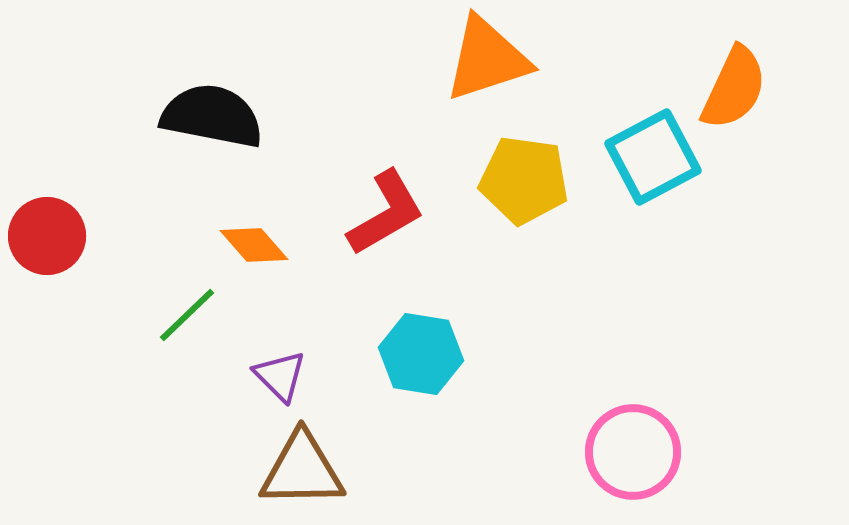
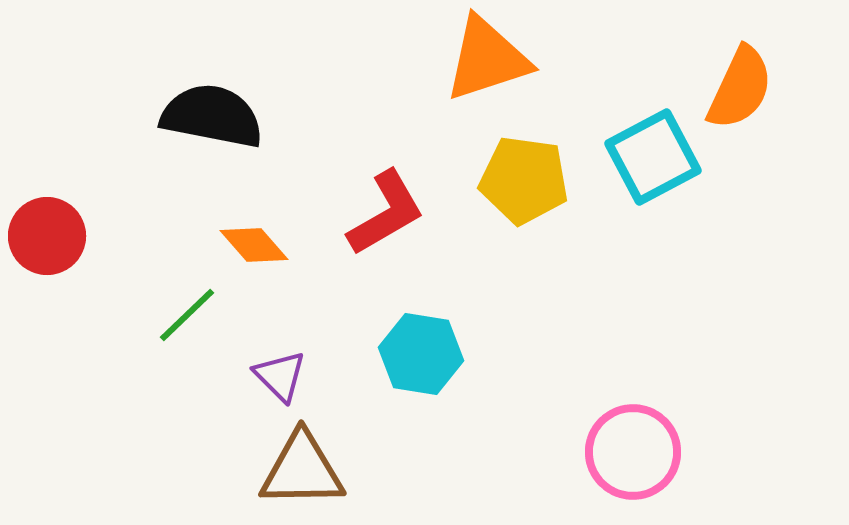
orange semicircle: moved 6 px right
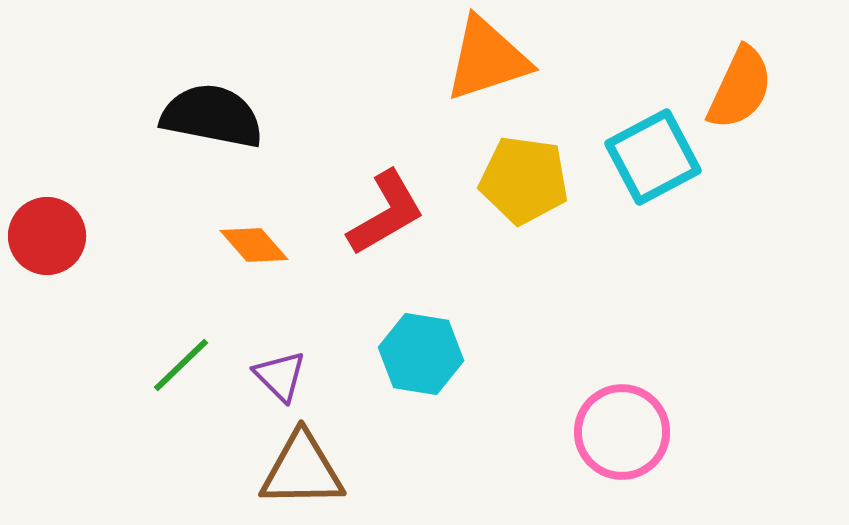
green line: moved 6 px left, 50 px down
pink circle: moved 11 px left, 20 px up
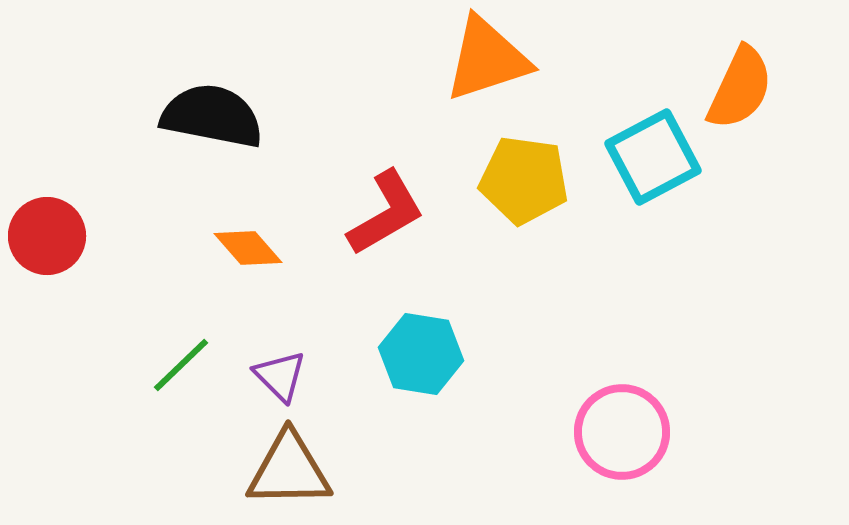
orange diamond: moved 6 px left, 3 px down
brown triangle: moved 13 px left
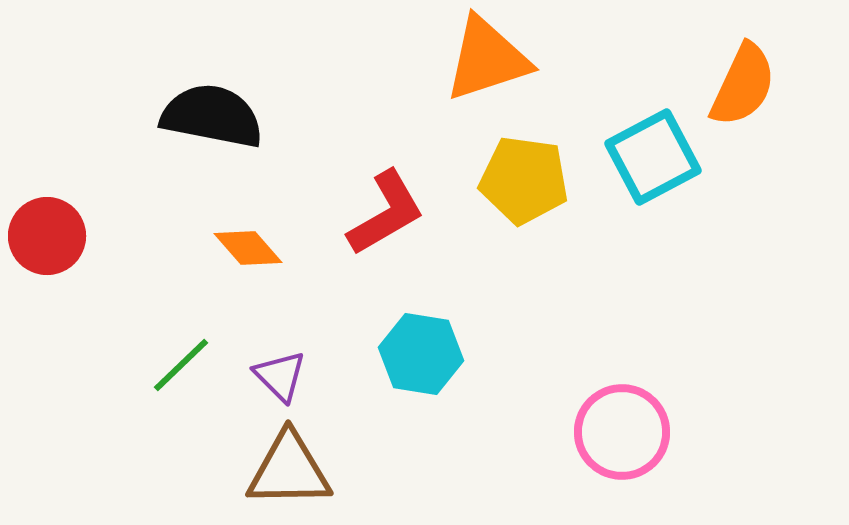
orange semicircle: moved 3 px right, 3 px up
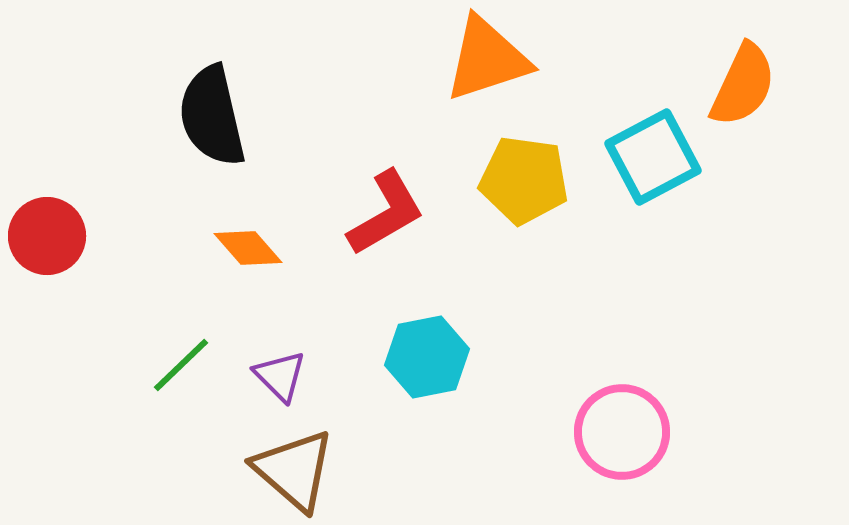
black semicircle: rotated 114 degrees counterclockwise
cyan hexagon: moved 6 px right, 3 px down; rotated 20 degrees counterclockwise
brown triangle: moved 5 px right; rotated 42 degrees clockwise
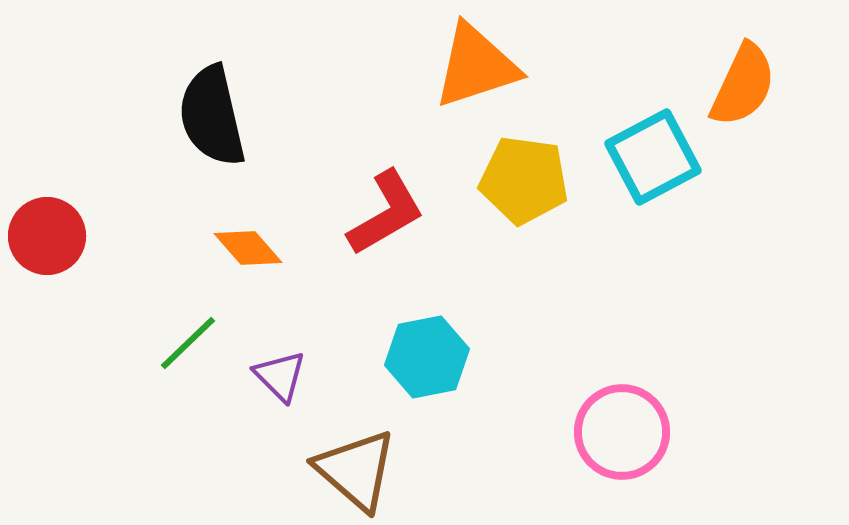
orange triangle: moved 11 px left, 7 px down
green line: moved 7 px right, 22 px up
brown triangle: moved 62 px right
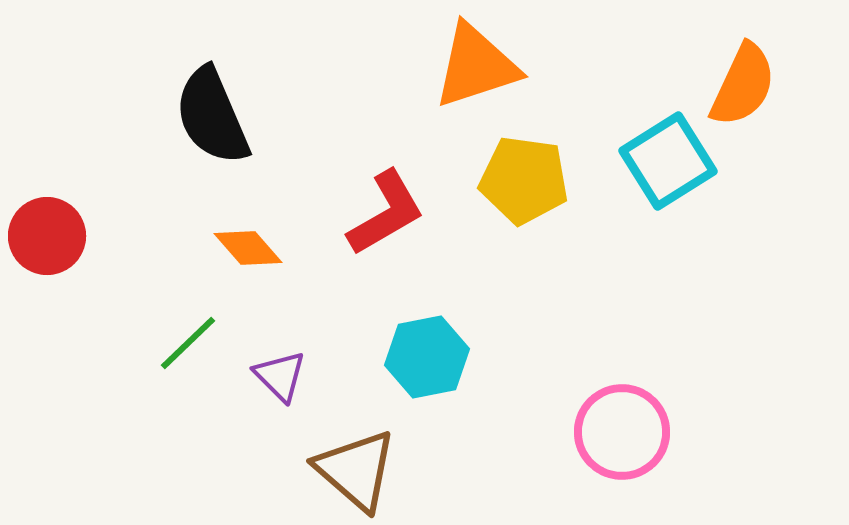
black semicircle: rotated 10 degrees counterclockwise
cyan square: moved 15 px right, 4 px down; rotated 4 degrees counterclockwise
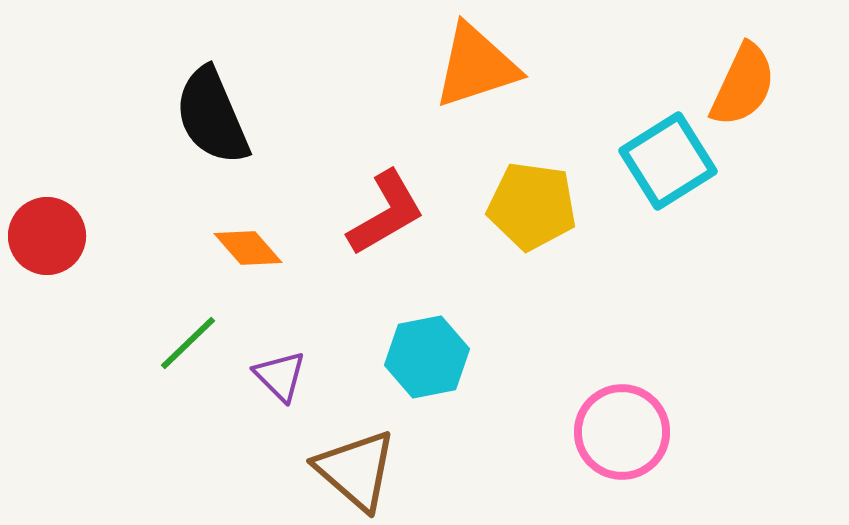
yellow pentagon: moved 8 px right, 26 px down
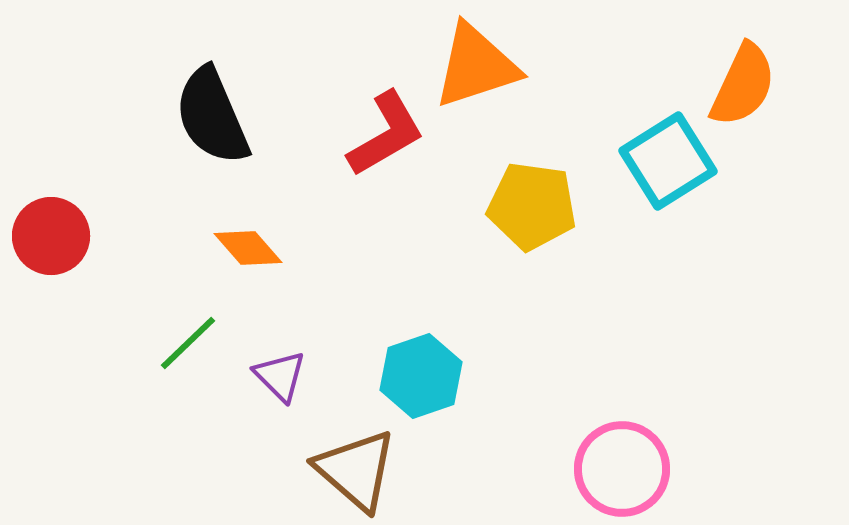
red L-shape: moved 79 px up
red circle: moved 4 px right
cyan hexagon: moved 6 px left, 19 px down; rotated 8 degrees counterclockwise
pink circle: moved 37 px down
